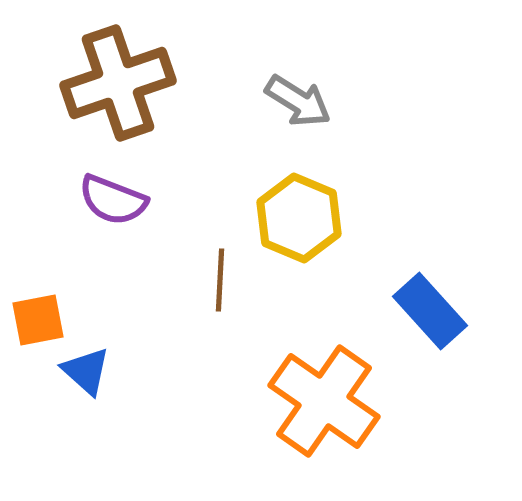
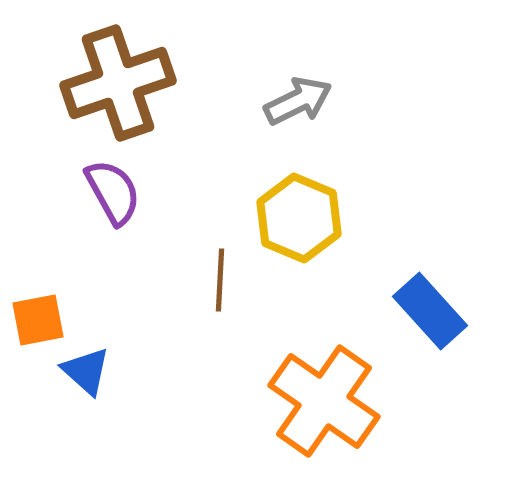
gray arrow: rotated 58 degrees counterclockwise
purple semicircle: moved 8 px up; rotated 140 degrees counterclockwise
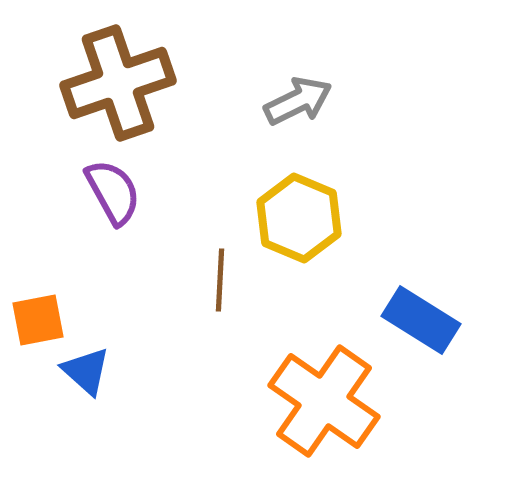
blue rectangle: moved 9 px left, 9 px down; rotated 16 degrees counterclockwise
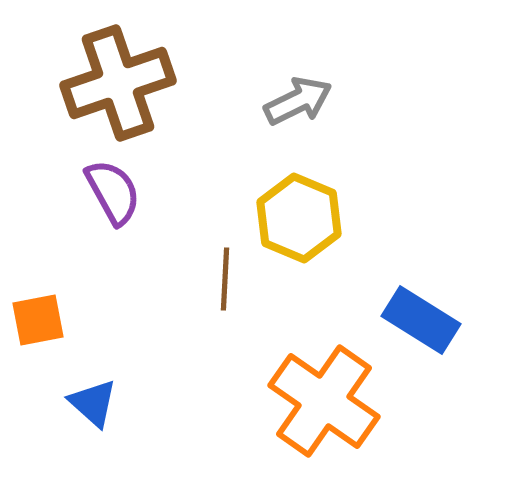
brown line: moved 5 px right, 1 px up
blue triangle: moved 7 px right, 32 px down
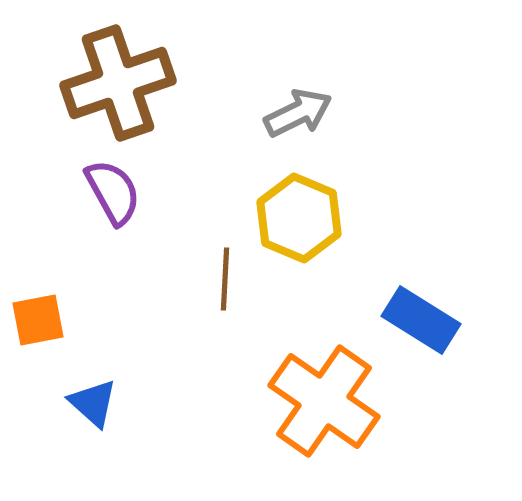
gray arrow: moved 12 px down
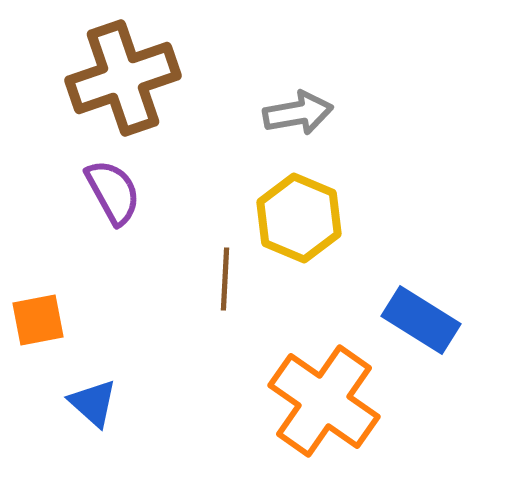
brown cross: moved 5 px right, 5 px up
gray arrow: rotated 16 degrees clockwise
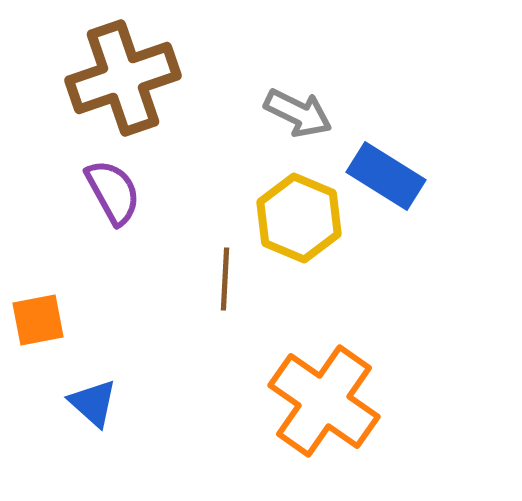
gray arrow: rotated 36 degrees clockwise
blue rectangle: moved 35 px left, 144 px up
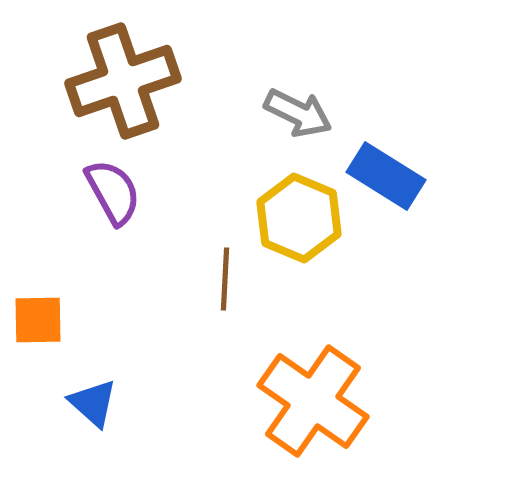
brown cross: moved 3 px down
orange square: rotated 10 degrees clockwise
orange cross: moved 11 px left
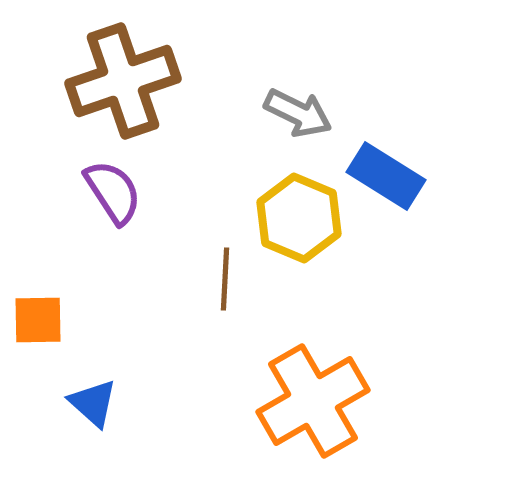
purple semicircle: rotated 4 degrees counterclockwise
orange cross: rotated 25 degrees clockwise
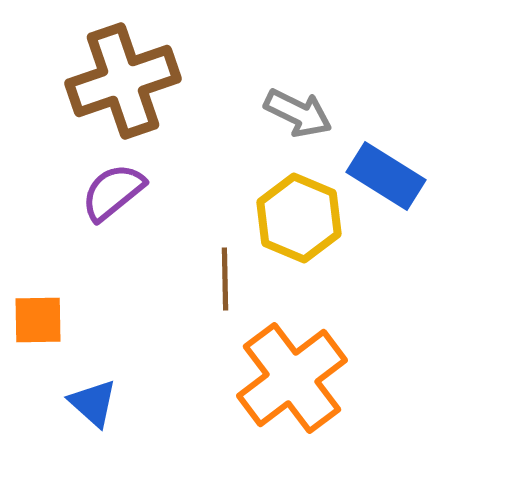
purple semicircle: rotated 96 degrees counterclockwise
brown line: rotated 4 degrees counterclockwise
orange cross: moved 21 px left, 23 px up; rotated 7 degrees counterclockwise
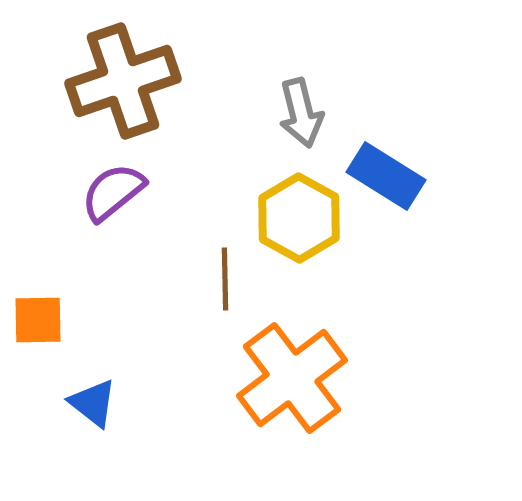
gray arrow: moved 3 px right; rotated 50 degrees clockwise
yellow hexagon: rotated 6 degrees clockwise
blue triangle: rotated 4 degrees counterclockwise
